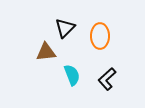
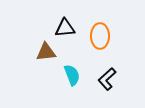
black triangle: rotated 40 degrees clockwise
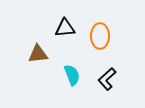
brown triangle: moved 8 px left, 2 px down
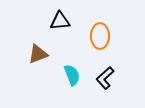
black triangle: moved 5 px left, 7 px up
brown triangle: rotated 15 degrees counterclockwise
black L-shape: moved 2 px left, 1 px up
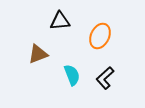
orange ellipse: rotated 25 degrees clockwise
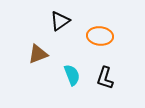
black triangle: rotated 30 degrees counterclockwise
orange ellipse: rotated 70 degrees clockwise
black L-shape: rotated 30 degrees counterclockwise
